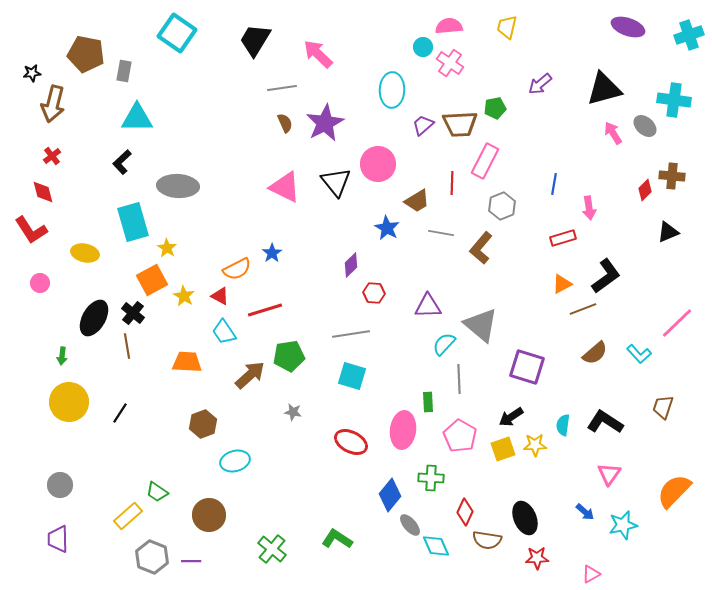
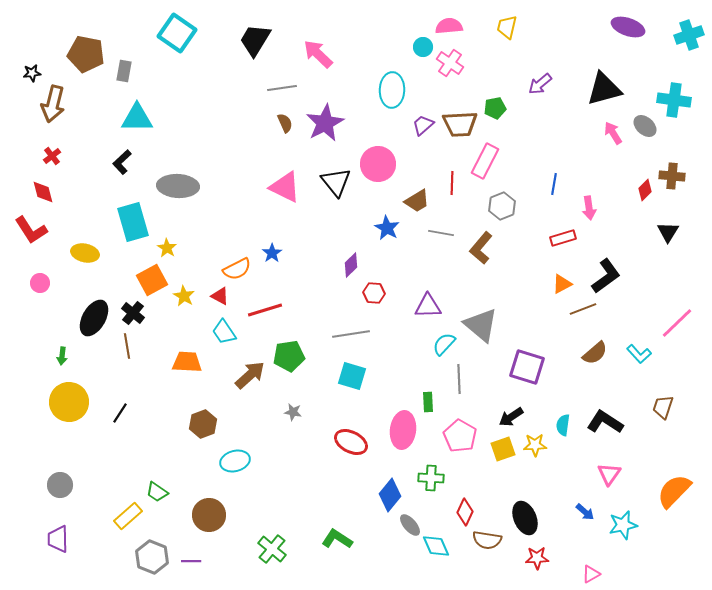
black triangle at (668, 232): rotated 35 degrees counterclockwise
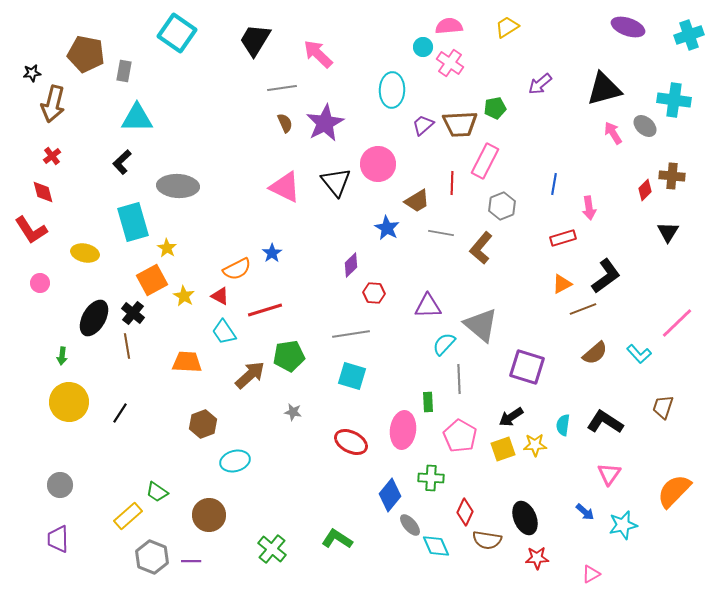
yellow trapezoid at (507, 27): rotated 45 degrees clockwise
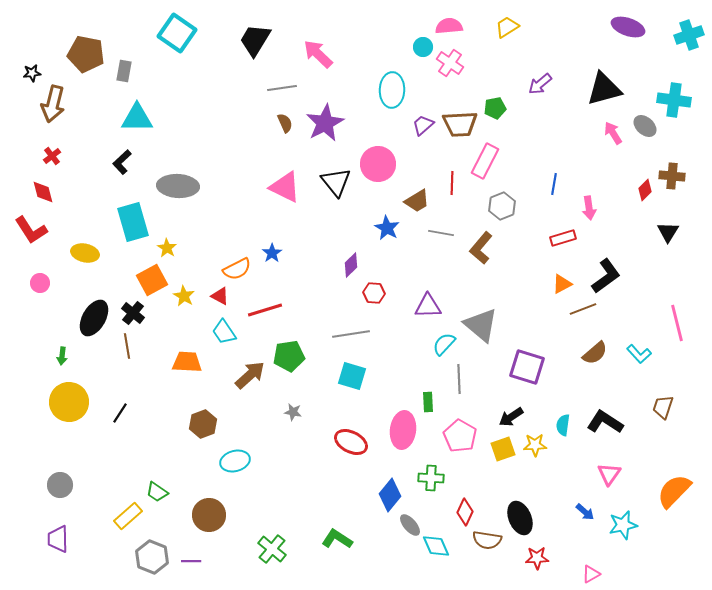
pink line at (677, 323): rotated 60 degrees counterclockwise
black ellipse at (525, 518): moved 5 px left
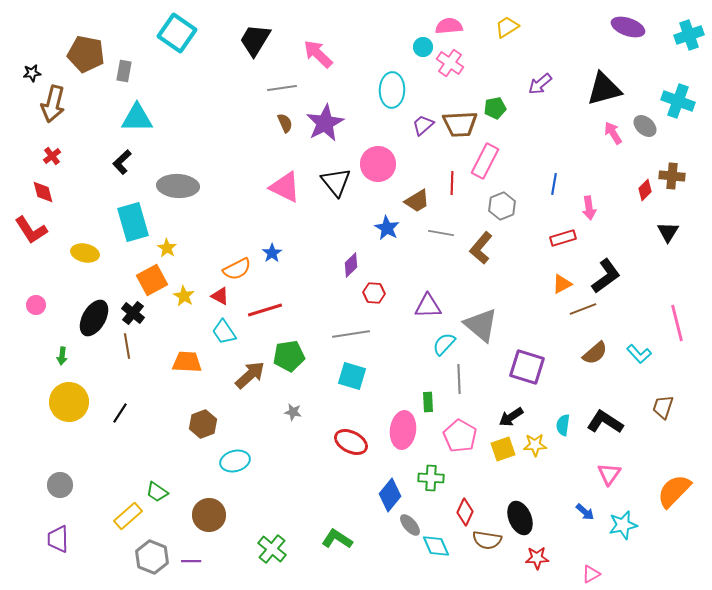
cyan cross at (674, 100): moved 4 px right, 1 px down; rotated 12 degrees clockwise
pink circle at (40, 283): moved 4 px left, 22 px down
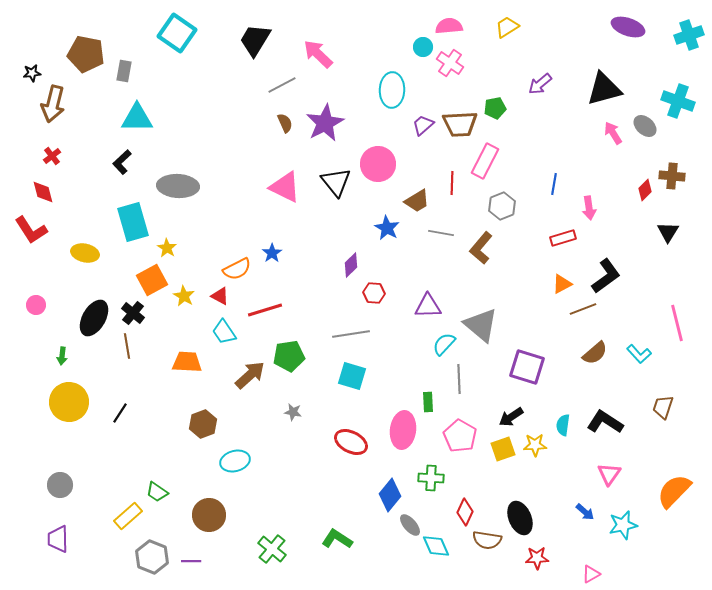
gray line at (282, 88): moved 3 px up; rotated 20 degrees counterclockwise
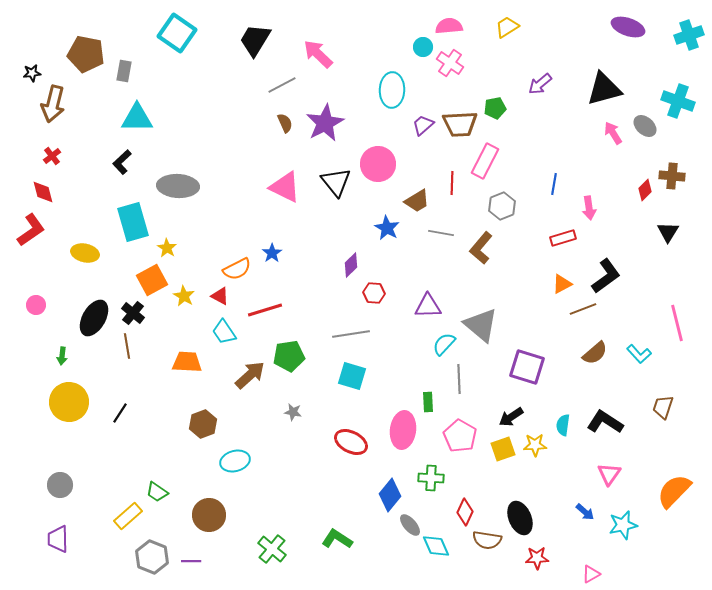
red L-shape at (31, 230): rotated 92 degrees counterclockwise
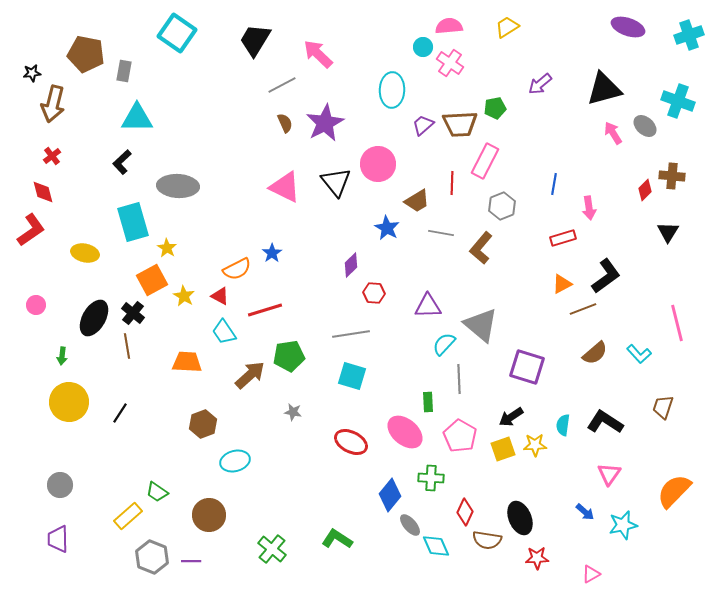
pink ellipse at (403, 430): moved 2 px right, 2 px down; rotated 57 degrees counterclockwise
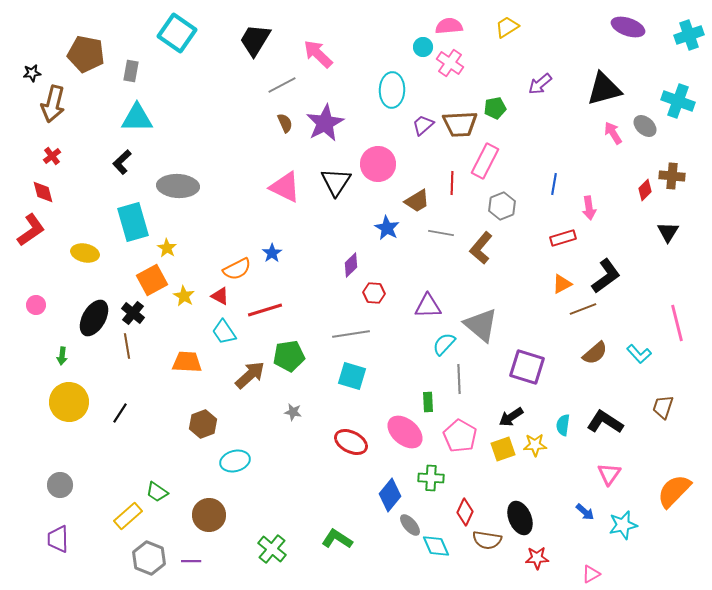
gray rectangle at (124, 71): moved 7 px right
black triangle at (336, 182): rotated 12 degrees clockwise
gray hexagon at (152, 557): moved 3 px left, 1 px down
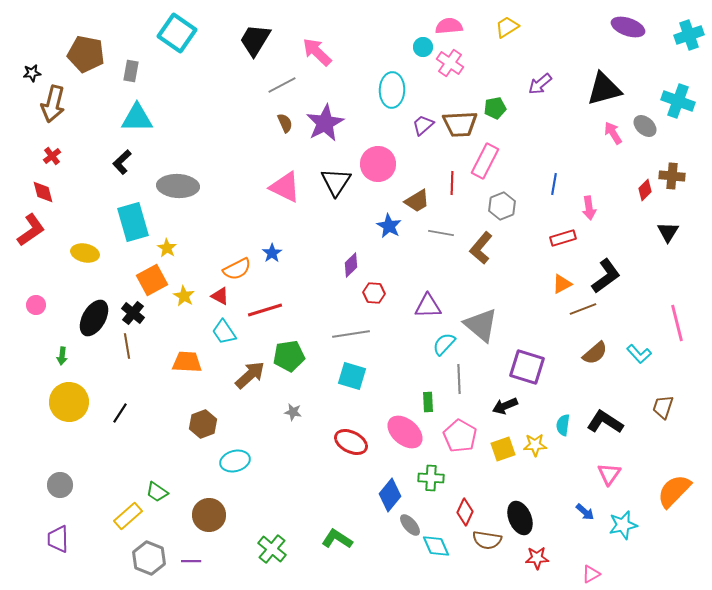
pink arrow at (318, 54): moved 1 px left, 2 px up
blue star at (387, 228): moved 2 px right, 2 px up
black arrow at (511, 417): moved 6 px left, 11 px up; rotated 10 degrees clockwise
